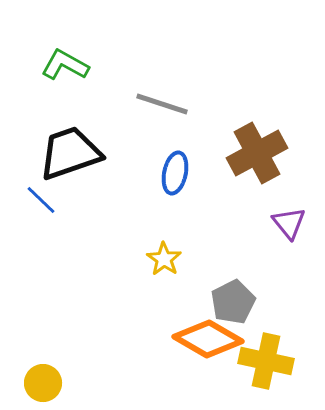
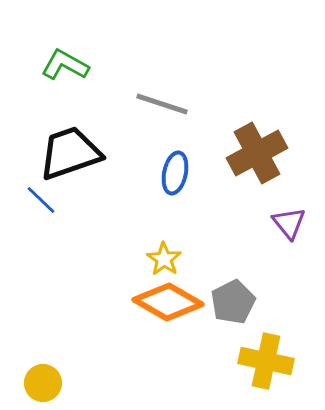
orange diamond: moved 40 px left, 37 px up
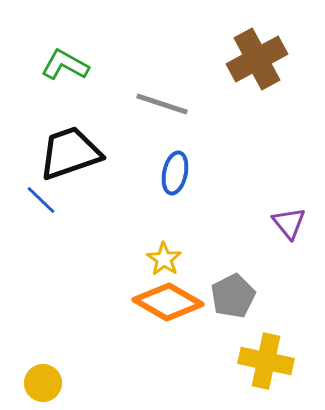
brown cross: moved 94 px up
gray pentagon: moved 6 px up
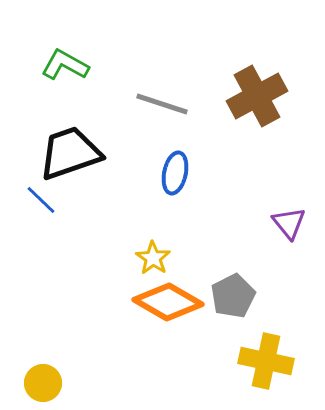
brown cross: moved 37 px down
yellow star: moved 11 px left, 1 px up
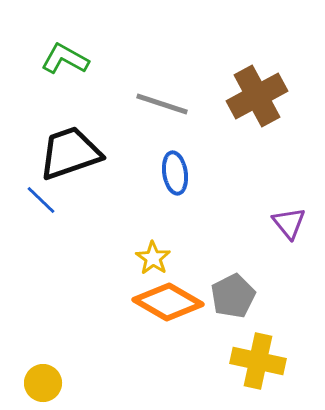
green L-shape: moved 6 px up
blue ellipse: rotated 21 degrees counterclockwise
yellow cross: moved 8 px left
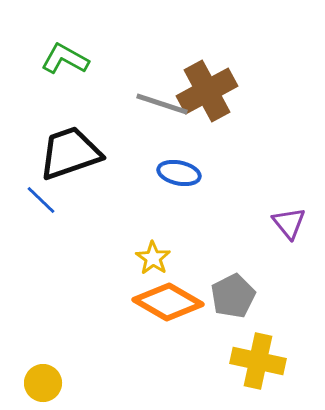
brown cross: moved 50 px left, 5 px up
blue ellipse: moved 4 px right; rotated 69 degrees counterclockwise
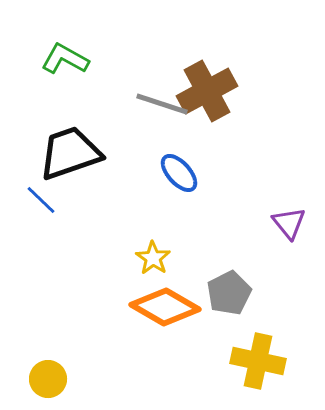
blue ellipse: rotated 36 degrees clockwise
gray pentagon: moved 4 px left, 3 px up
orange diamond: moved 3 px left, 5 px down
yellow circle: moved 5 px right, 4 px up
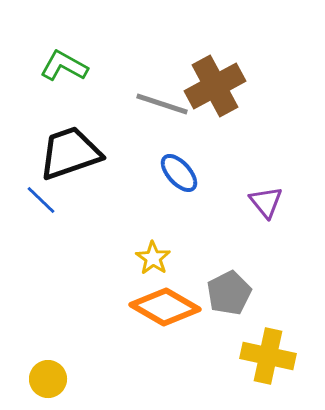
green L-shape: moved 1 px left, 7 px down
brown cross: moved 8 px right, 5 px up
purple triangle: moved 23 px left, 21 px up
yellow cross: moved 10 px right, 5 px up
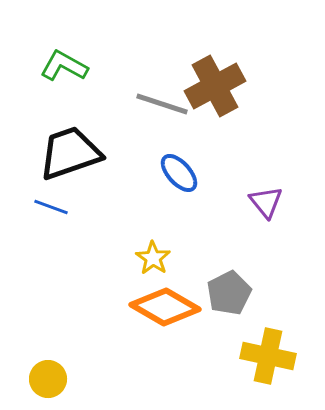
blue line: moved 10 px right, 7 px down; rotated 24 degrees counterclockwise
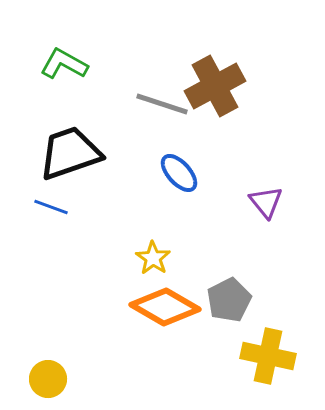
green L-shape: moved 2 px up
gray pentagon: moved 7 px down
